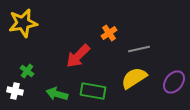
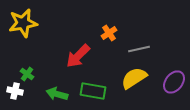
green cross: moved 3 px down
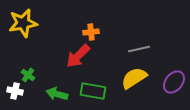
orange cross: moved 18 px left, 1 px up; rotated 28 degrees clockwise
green cross: moved 1 px right, 1 px down
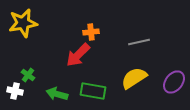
gray line: moved 7 px up
red arrow: moved 1 px up
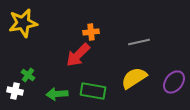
green arrow: rotated 20 degrees counterclockwise
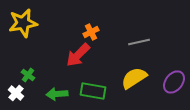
orange cross: rotated 21 degrees counterclockwise
white cross: moved 1 px right, 2 px down; rotated 28 degrees clockwise
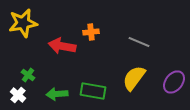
orange cross: rotated 21 degrees clockwise
gray line: rotated 35 degrees clockwise
red arrow: moved 16 px left, 9 px up; rotated 56 degrees clockwise
yellow semicircle: rotated 20 degrees counterclockwise
white cross: moved 2 px right, 2 px down
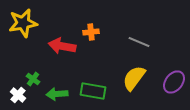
green cross: moved 5 px right, 4 px down
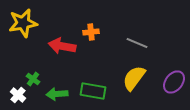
gray line: moved 2 px left, 1 px down
